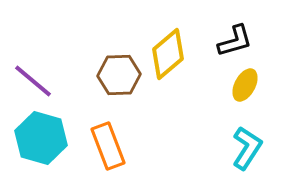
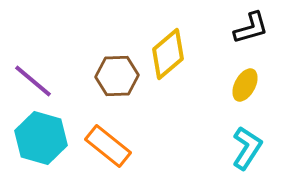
black L-shape: moved 16 px right, 13 px up
brown hexagon: moved 2 px left, 1 px down
orange rectangle: rotated 30 degrees counterclockwise
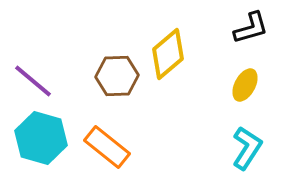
orange rectangle: moved 1 px left, 1 px down
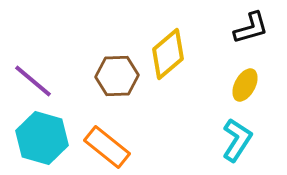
cyan hexagon: moved 1 px right
cyan L-shape: moved 10 px left, 8 px up
